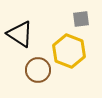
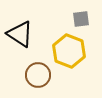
brown circle: moved 5 px down
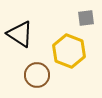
gray square: moved 5 px right, 1 px up
brown circle: moved 1 px left
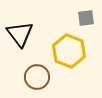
black triangle: rotated 20 degrees clockwise
brown circle: moved 2 px down
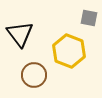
gray square: moved 3 px right; rotated 18 degrees clockwise
brown circle: moved 3 px left, 2 px up
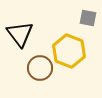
gray square: moved 1 px left
brown circle: moved 6 px right, 7 px up
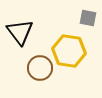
black triangle: moved 2 px up
yellow hexagon: rotated 12 degrees counterclockwise
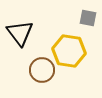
black triangle: moved 1 px down
brown circle: moved 2 px right, 2 px down
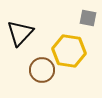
black triangle: rotated 20 degrees clockwise
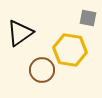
black triangle: rotated 12 degrees clockwise
yellow hexagon: moved 1 px right, 1 px up
